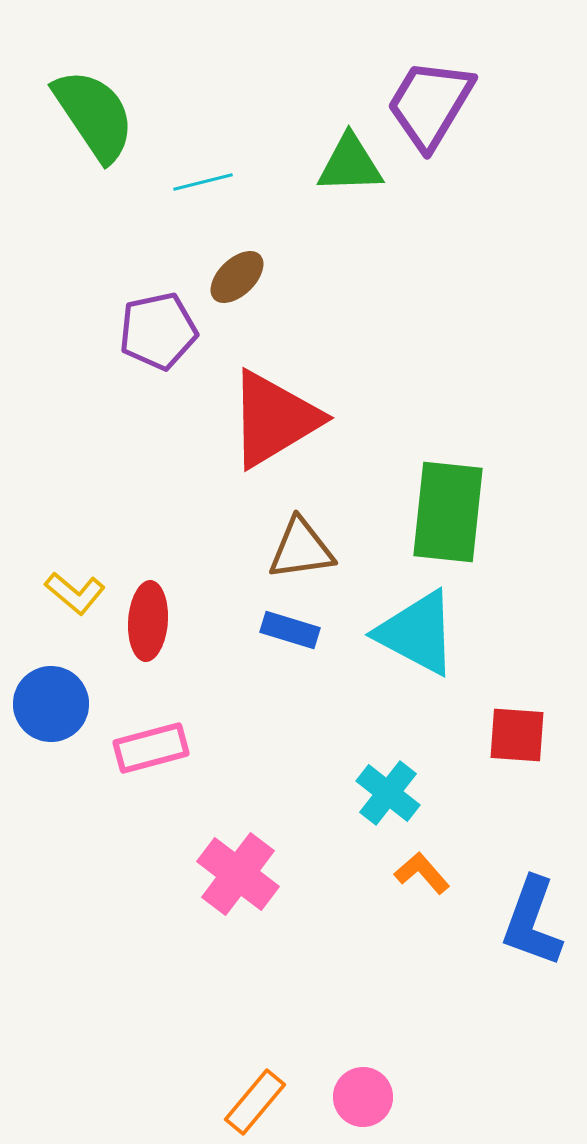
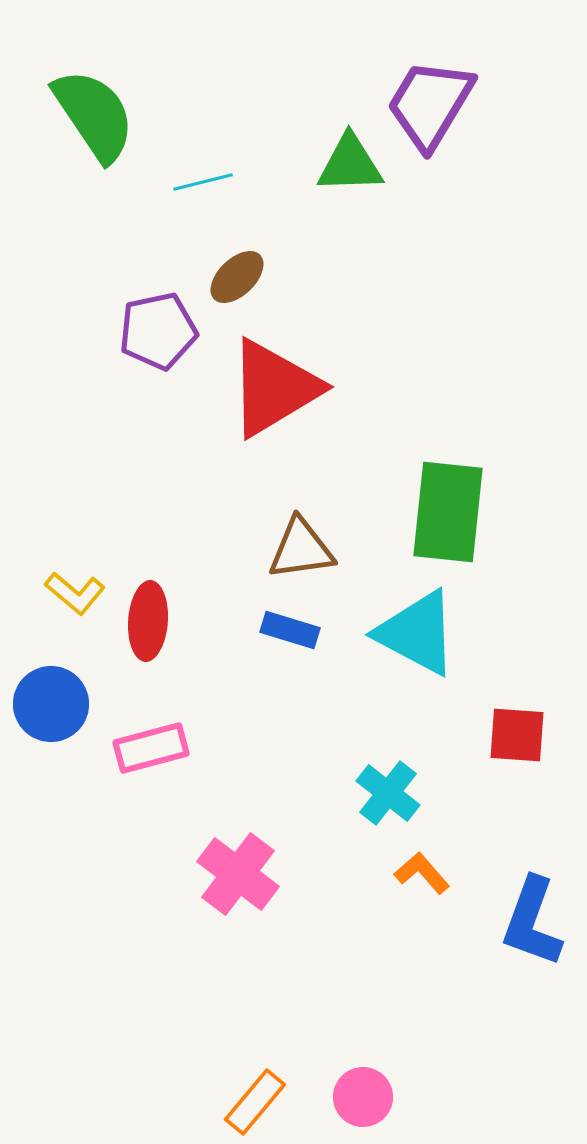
red triangle: moved 31 px up
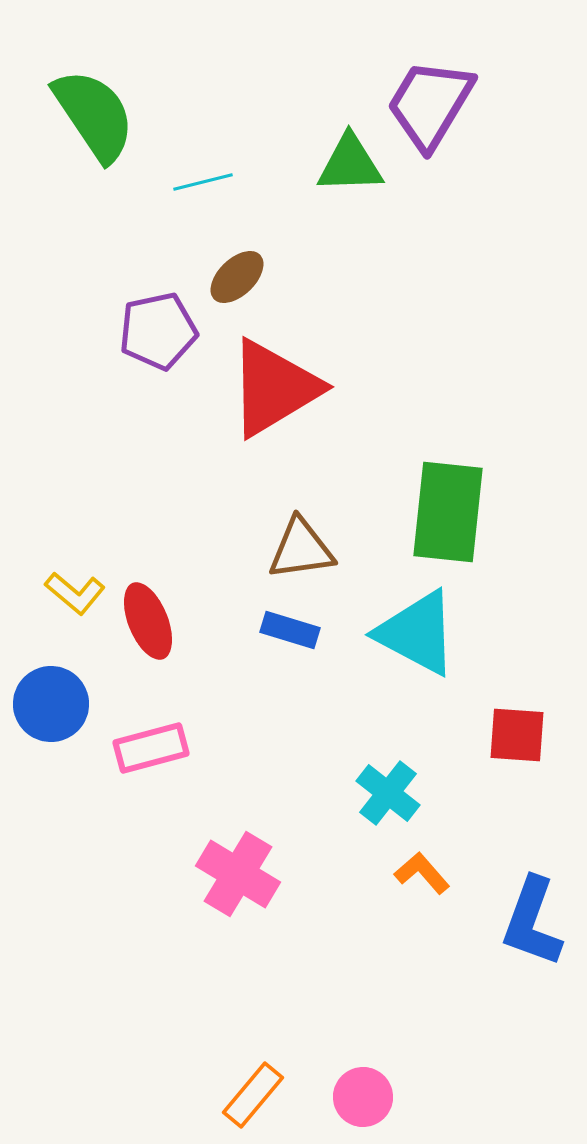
red ellipse: rotated 26 degrees counterclockwise
pink cross: rotated 6 degrees counterclockwise
orange rectangle: moved 2 px left, 7 px up
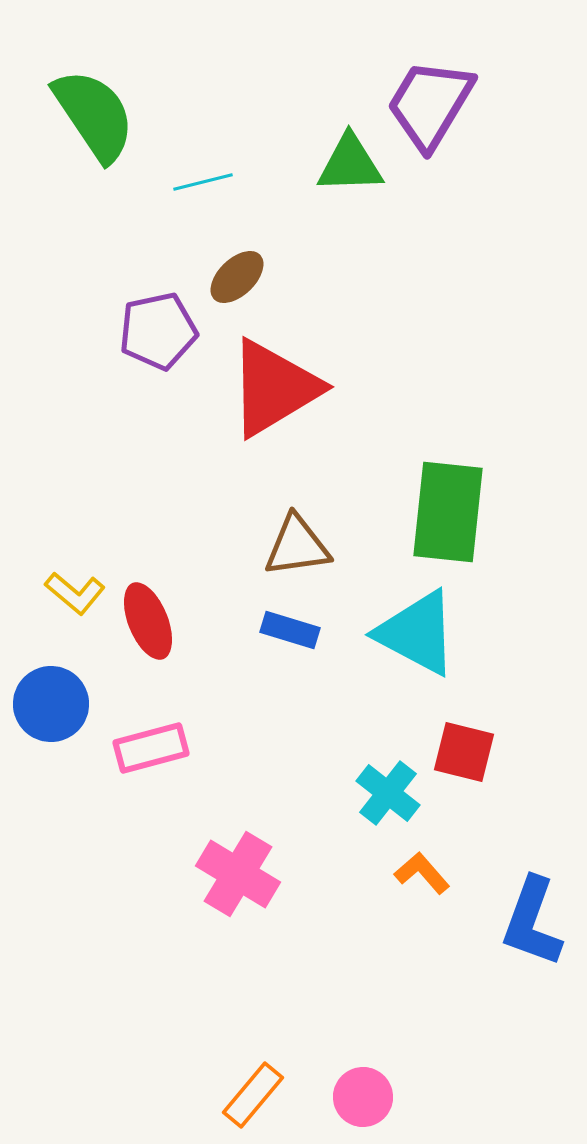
brown triangle: moved 4 px left, 3 px up
red square: moved 53 px left, 17 px down; rotated 10 degrees clockwise
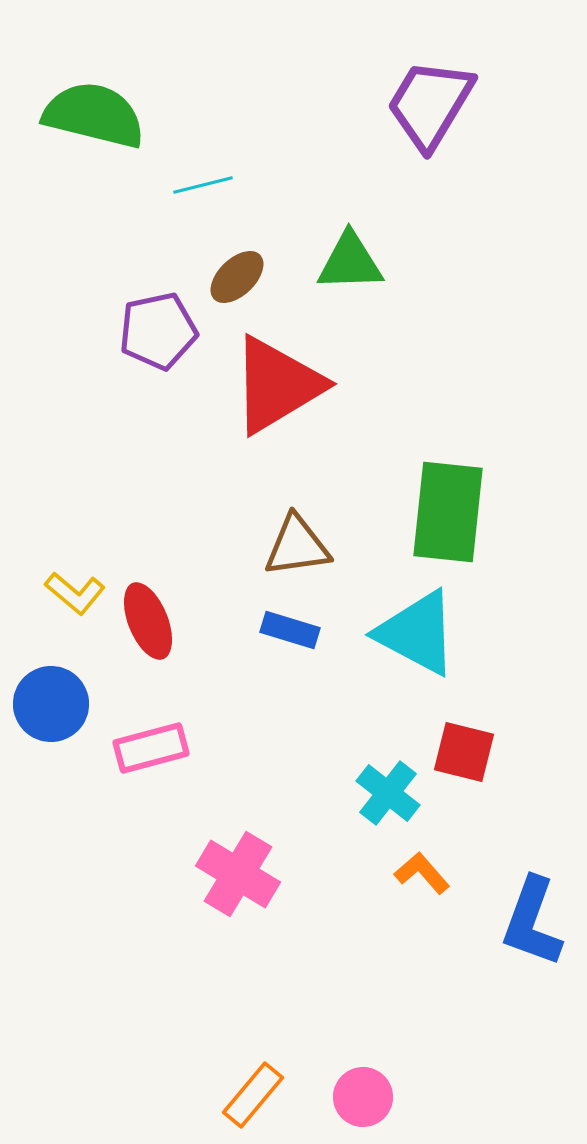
green semicircle: rotated 42 degrees counterclockwise
green triangle: moved 98 px down
cyan line: moved 3 px down
red triangle: moved 3 px right, 3 px up
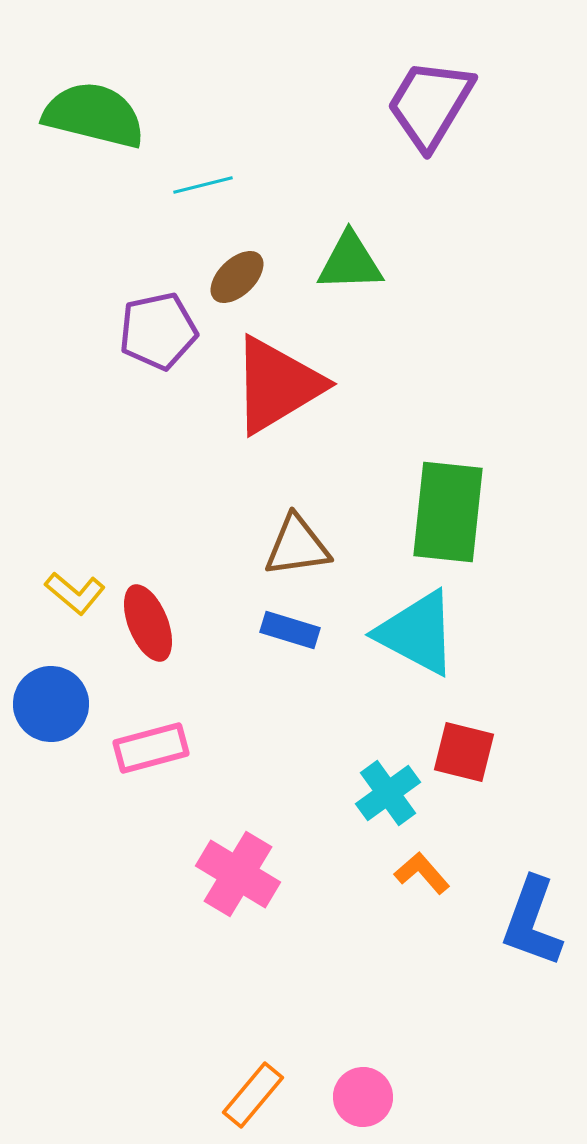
red ellipse: moved 2 px down
cyan cross: rotated 16 degrees clockwise
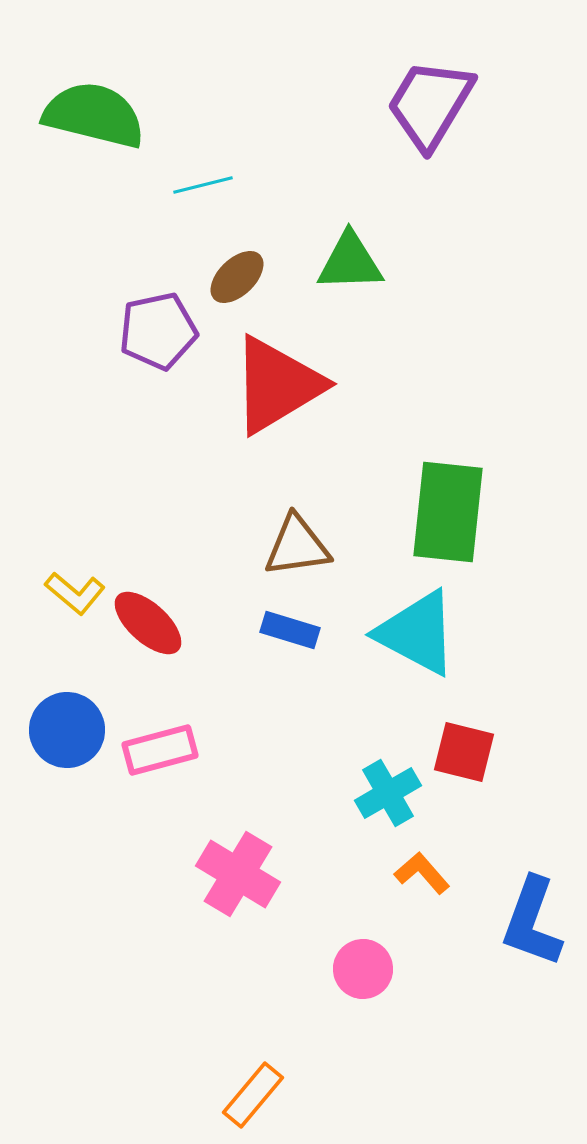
red ellipse: rotated 26 degrees counterclockwise
blue circle: moved 16 px right, 26 px down
pink rectangle: moved 9 px right, 2 px down
cyan cross: rotated 6 degrees clockwise
pink circle: moved 128 px up
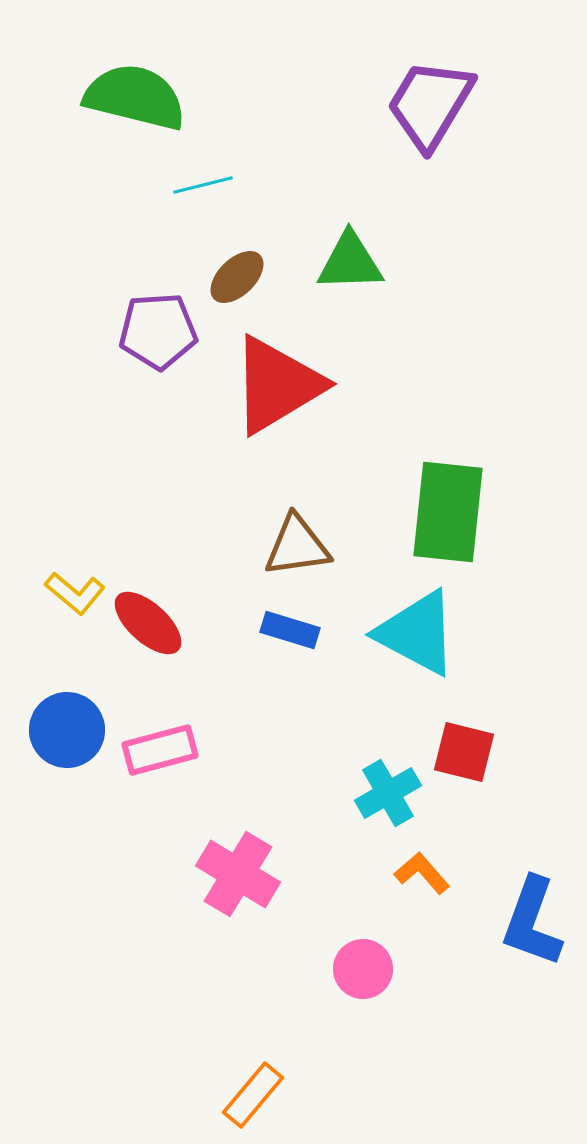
green semicircle: moved 41 px right, 18 px up
purple pentagon: rotated 8 degrees clockwise
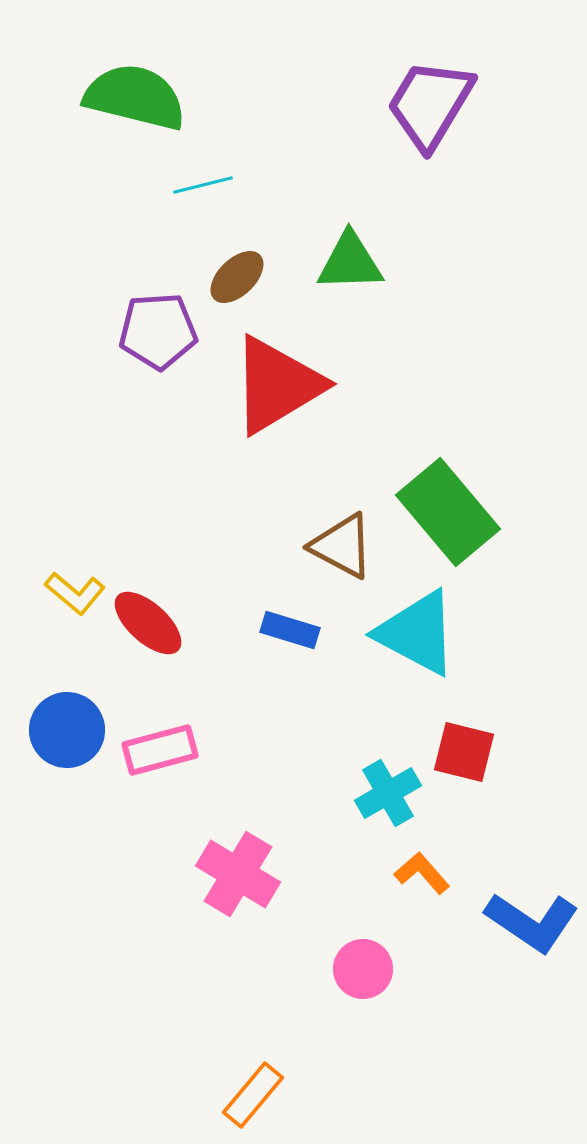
green rectangle: rotated 46 degrees counterclockwise
brown triangle: moved 45 px right; rotated 36 degrees clockwise
blue L-shape: rotated 76 degrees counterclockwise
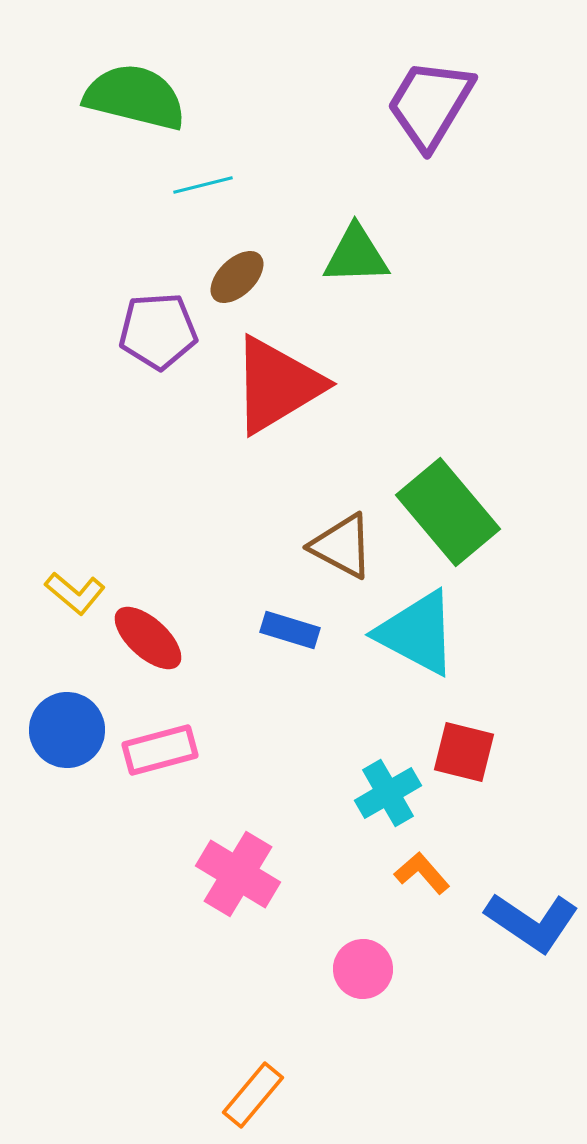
green triangle: moved 6 px right, 7 px up
red ellipse: moved 15 px down
